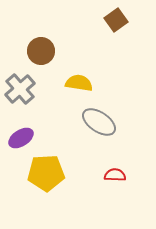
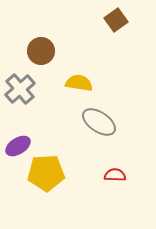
purple ellipse: moved 3 px left, 8 px down
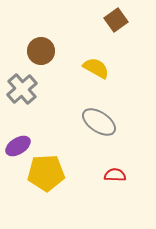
yellow semicircle: moved 17 px right, 15 px up; rotated 20 degrees clockwise
gray cross: moved 2 px right
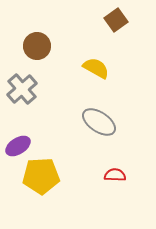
brown circle: moved 4 px left, 5 px up
yellow pentagon: moved 5 px left, 3 px down
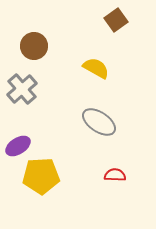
brown circle: moved 3 px left
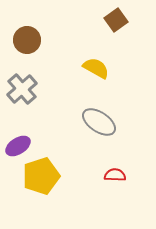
brown circle: moved 7 px left, 6 px up
yellow pentagon: rotated 15 degrees counterclockwise
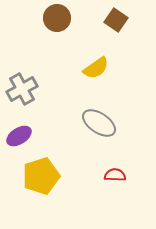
brown square: rotated 20 degrees counterclockwise
brown circle: moved 30 px right, 22 px up
yellow semicircle: rotated 116 degrees clockwise
gray cross: rotated 12 degrees clockwise
gray ellipse: moved 1 px down
purple ellipse: moved 1 px right, 10 px up
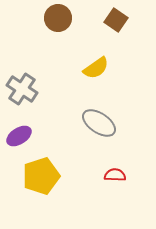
brown circle: moved 1 px right
gray cross: rotated 28 degrees counterclockwise
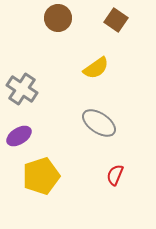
red semicircle: rotated 70 degrees counterclockwise
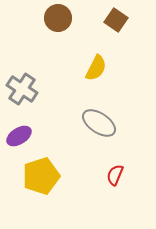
yellow semicircle: rotated 28 degrees counterclockwise
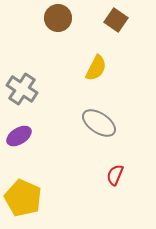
yellow pentagon: moved 18 px left, 22 px down; rotated 30 degrees counterclockwise
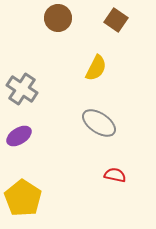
red semicircle: rotated 80 degrees clockwise
yellow pentagon: rotated 9 degrees clockwise
